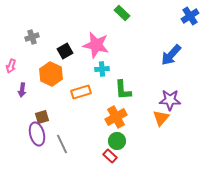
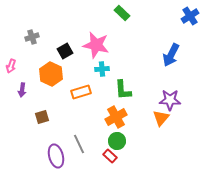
blue arrow: rotated 15 degrees counterclockwise
purple ellipse: moved 19 px right, 22 px down
gray line: moved 17 px right
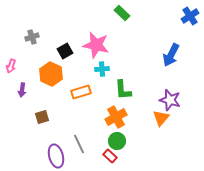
purple star: rotated 15 degrees clockwise
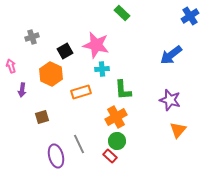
blue arrow: rotated 25 degrees clockwise
pink arrow: rotated 144 degrees clockwise
orange triangle: moved 17 px right, 12 px down
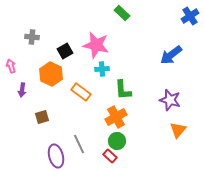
gray cross: rotated 24 degrees clockwise
orange rectangle: rotated 54 degrees clockwise
